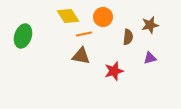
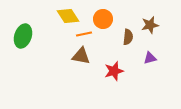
orange circle: moved 2 px down
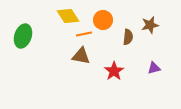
orange circle: moved 1 px down
purple triangle: moved 4 px right, 10 px down
red star: rotated 18 degrees counterclockwise
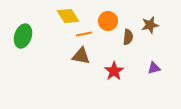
orange circle: moved 5 px right, 1 px down
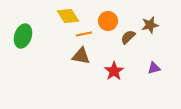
brown semicircle: rotated 140 degrees counterclockwise
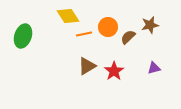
orange circle: moved 6 px down
brown triangle: moved 6 px right, 10 px down; rotated 42 degrees counterclockwise
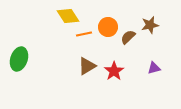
green ellipse: moved 4 px left, 23 px down
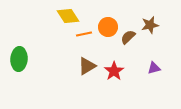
green ellipse: rotated 15 degrees counterclockwise
